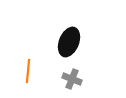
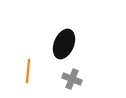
black ellipse: moved 5 px left, 2 px down
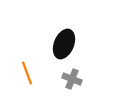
orange line: moved 1 px left, 2 px down; rotated 25 degrees counterclockwise
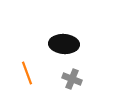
black ellipse: rotated 72 degrees clockwise
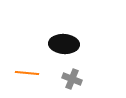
orange line: rotated 65 degrees counterclockwise
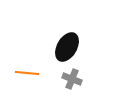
black ellipse: moved 3 px right, 3 px down; rotated 64 degrees counterclockwise
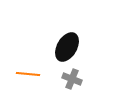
orange line: moved 1 px right, 1 px down
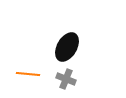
gray cross: moved 6 px left
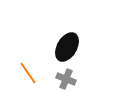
orange line: moved 1 px up; rotated 50 degrees clockwise
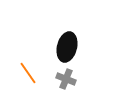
black ellipse: rotated 16 degrees counterclockwise
